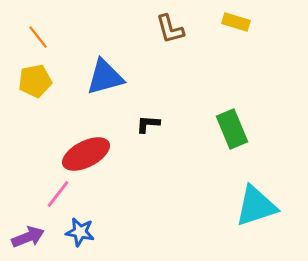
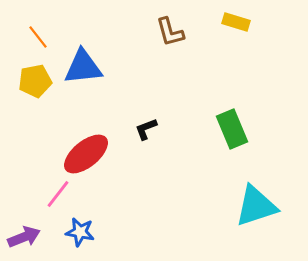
brown L-shape: moved 3 px down
blue triangle: moved 22 px left, 10 px up; rotated 9 degrees clockwise
black L-shape: moved 2 px left, 5 px down; rotated 25 degrees counterclockwise
red ellipse: rotated 12 degrees counterclockwise
purple arrow: moved 4 px left
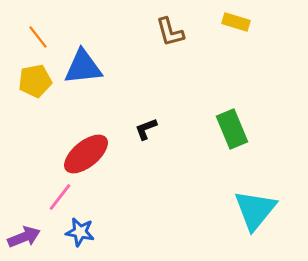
pink line: moved 2 px right, 3 px down
cyan triangle: moved 1 px left, 4 px down; rotated 33 degrees counterclockwise
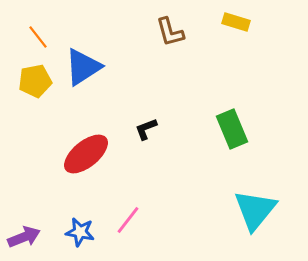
blue triangle: rotated 27 degrees counterclockwise
pink line: moved 68 px right, 23 px down
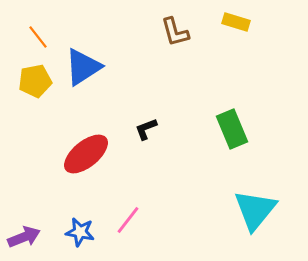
brown L-shape: moved 5 px right
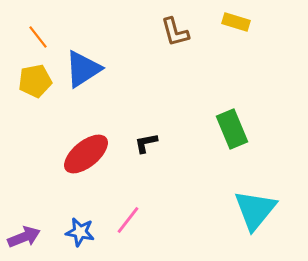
blue triangle: moved 2 px down
black L-shape: moved 14 px down; rotated 10 degrees clockwise
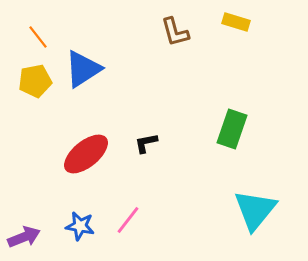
green rectangle: rotated 42 degrees clockwise
blue star: moved 6 px up
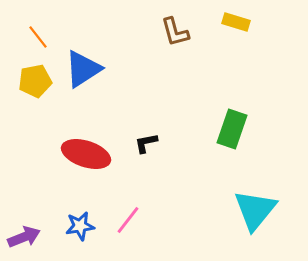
red ellipse: rotated 57 degrees clockwise
blue star: rotated 20 degrees counterclockwise
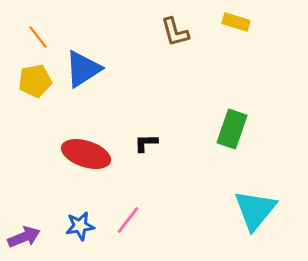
black L-shape: rotated 10 degrees clockwise
